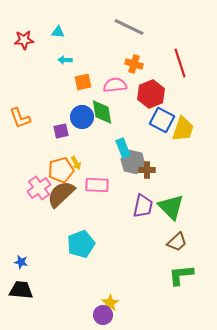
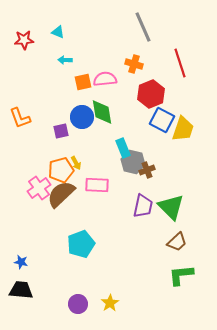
gray line: moved 14 px right; rotated 40 degrees clockwise
cyan triangle: rotated 16 degrees clockwise
pink semicircle: moved 10 px left, 6 px up
brown cross: rotated 21 degrees counterclockwise
purple circle: moved 25 px left, 11 px up
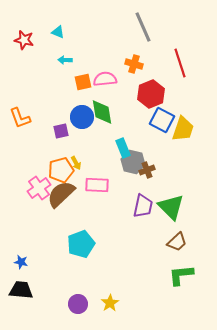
red star: rotated 18 degrees clockwise
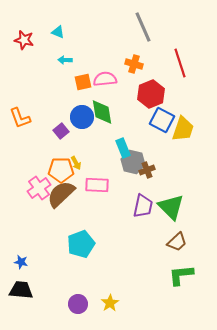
purple square: rotated 28 degrees counterclockwise
orange pentagon: rotated 15 degrees clockwise
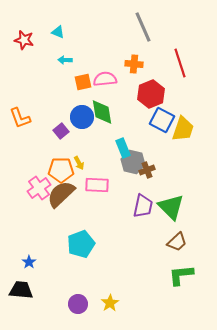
orange cross: rotated 12 degrees counterclockwise
yellow arrow: moved 3 px right
blue star: moved 8 px right; rotated 24 degrees clockwise
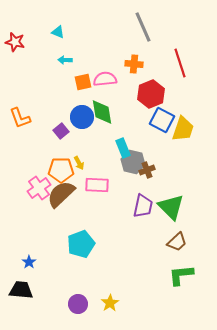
red star: moved 9 px left, 2 px down
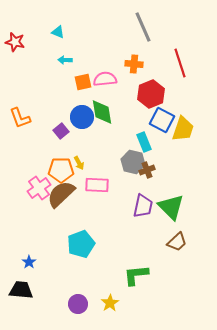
cyan rectangle: moved 21 px right, 6 px up
green L-shape: moved 45 px left
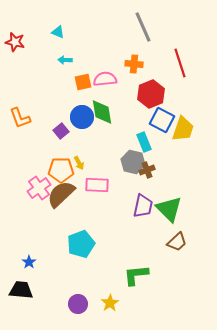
green triangle: moved 2 px left, 2 px down
